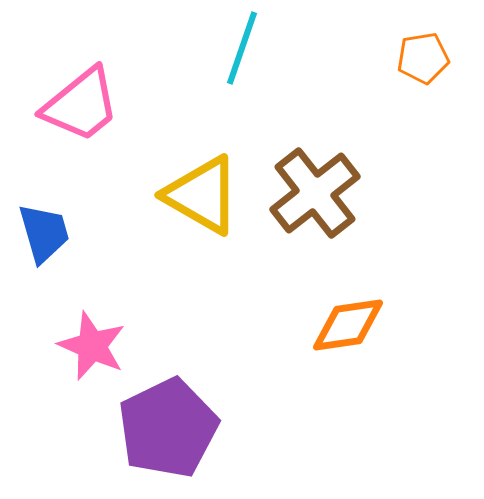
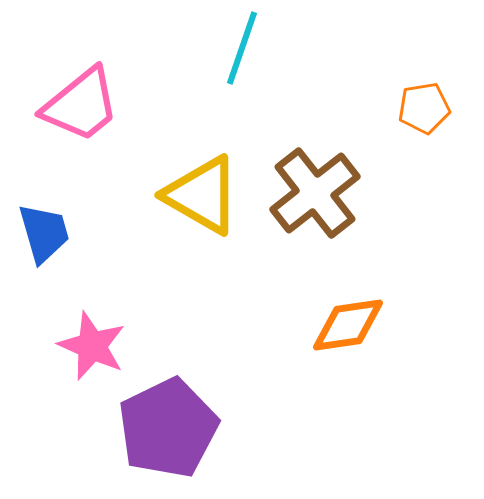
orange pentagon: moved 1 px right, 50 px down
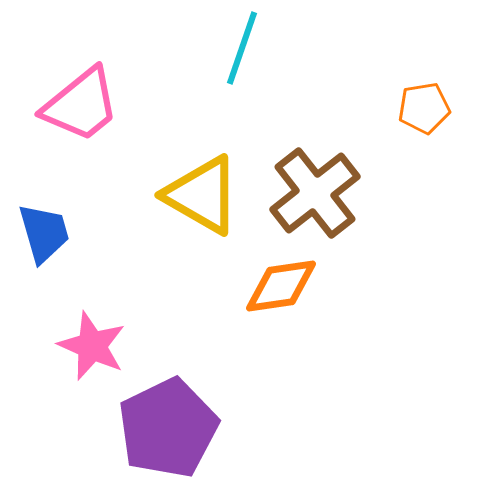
orange diamond: moved 67 px left, 39 px up
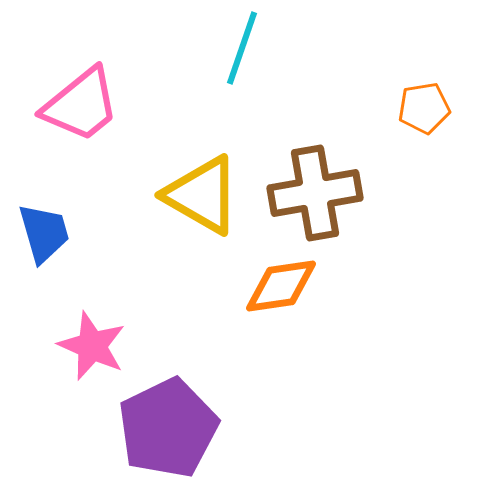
brown cross: rotated 28 degrees clockwise
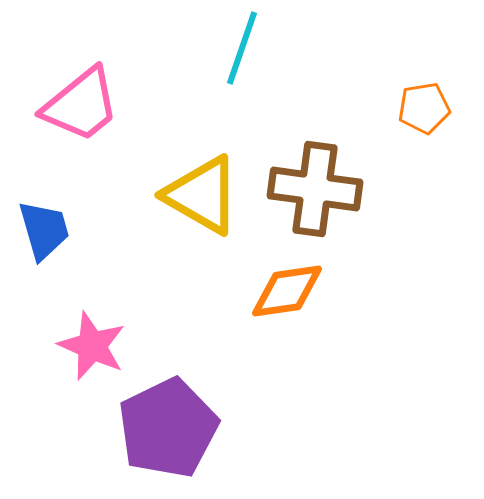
brown cross: moved 4 px up; rotated 18 degrees clockwise
blue trapezoid: moved 3 px up
orange diamond: moved 6 px right, 5 px down
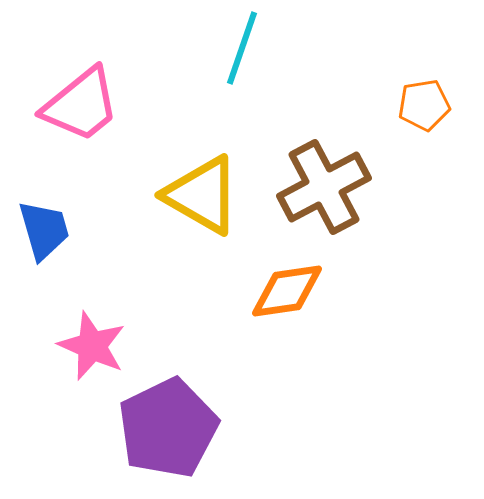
orange pentagon: moved 3 px up
brown cross: moved 9 px right, 2 px up; rotated 36 degrees counterclockwise
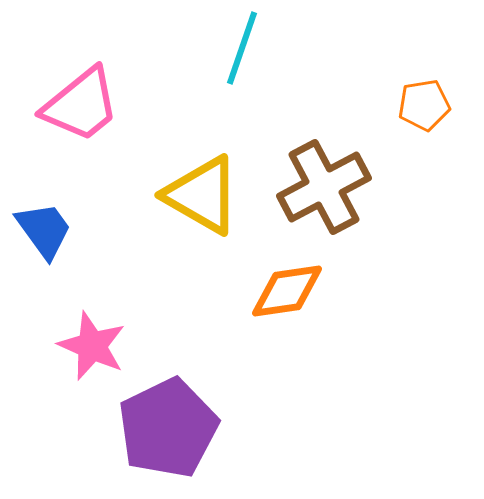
blue trapezoid: rotated 20 degrees counterclockwise
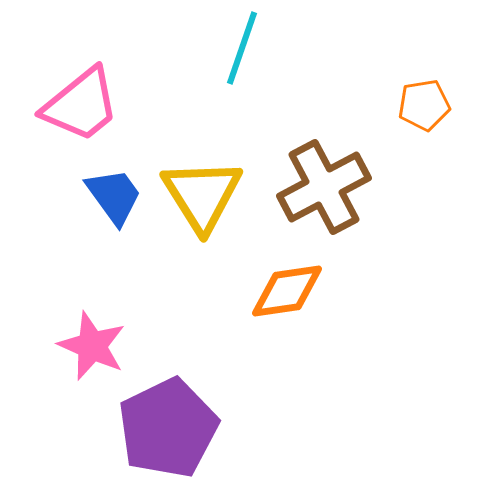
yellow triangle: rotated 28 degrees clockwise
blue trapezoid: moved 70 px right, 34 px up
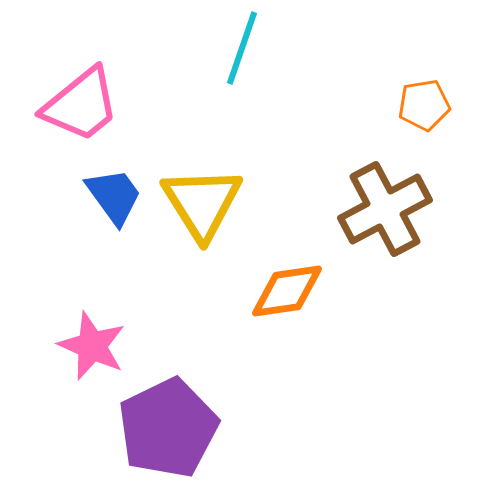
brown cross: moved 61 px right, 22 px down
yellow triangle: moved 8 px down
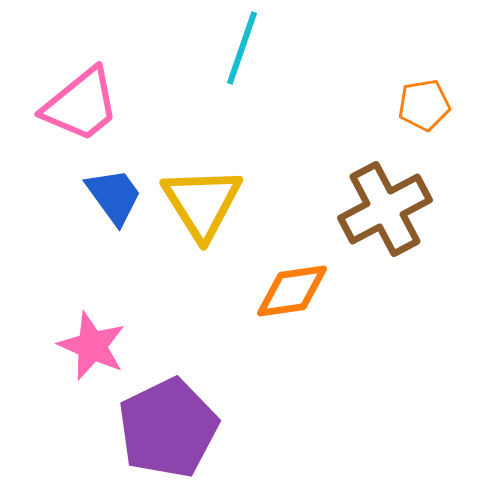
orange diamond: moved 5 px right
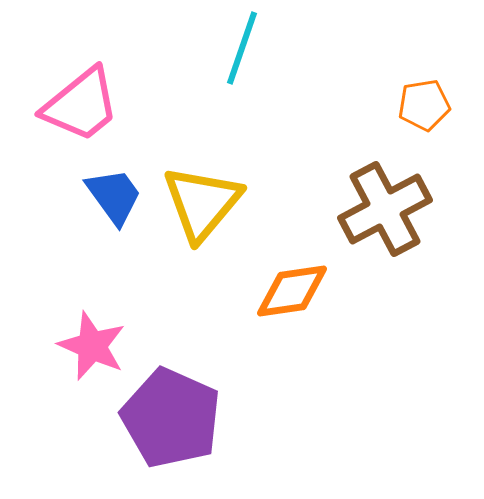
yellow triangle: rotated 12 degrees clockwise
purple pentagon: moved 3 px right, 10 px up; rotated 22 degrees counterclockwise
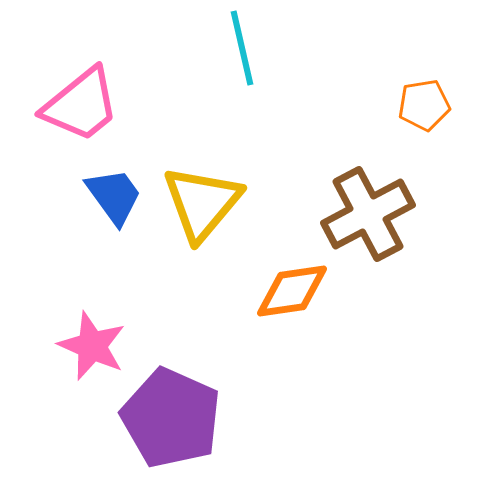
cyan line: rotated 32 degrees counterclockwise
brown cross: moved 17 px left, 5 px down
